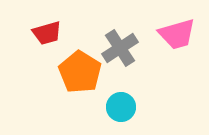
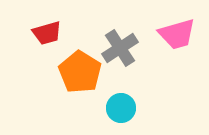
cyan circle: moved 1 px down
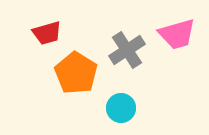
gray cross: moved 7 px right, 2 px down
orange pentagon: moved 4 px left, 1 px down
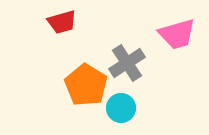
red trapezoid: moved 15 px right, 11 px up
gray cross: moved 13 px down
orange pentagon: moved 10 px right, 12 px down
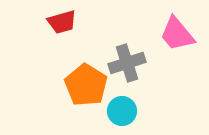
pink trapezoid: rotated 66 degrees clockwise
gray cross: rotated 15 degrees clockwise
cyan circle: moved 1 px right, 3 px down
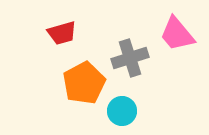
red trapezoid: moved 11 px down
gray cross: moved 3 px right, 5 px up
orange pentagon: moved 2 px left, 2 px up; rotated 12 degrees clockwise
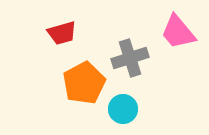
pink trapezoid: moved 1 px right, 2 px up
cyan circle: moved 1 px right, 2 px up
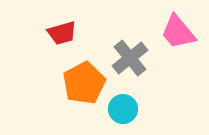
gray cross: rotated 21 degrees counterclockwise
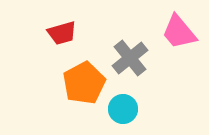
pink trapezoid: moved 1 px right
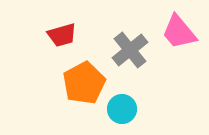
red trapezoid: moved 2 px down
gray cross: moved 8 px up
cyan circle: moved 1 px left
